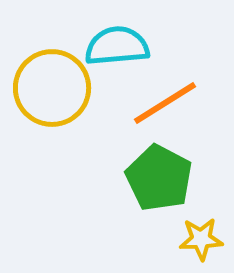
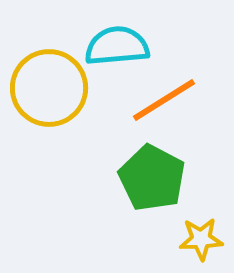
yellow circle: moved 3 px left
orange line: moved 1 px left, 3 px up
green pentagon: moved 7 px left
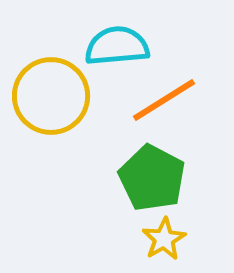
yellow circle: moved 2 px right, 8 px down
yellow star: moved 37 px left; rotated 27 degrees counterclockwise
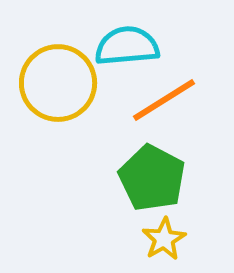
cyan semicircle: moved 10 px right
yellow circle: moved 7 px right, 13 px up
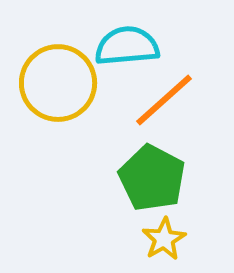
orange line: rotated 10 degrees counterclockwise
